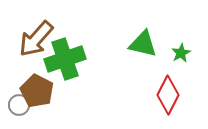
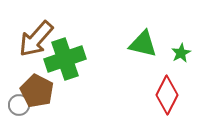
red diamond: moved 1 px left
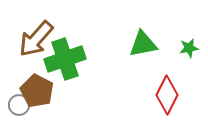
green triangle: rotated 24 degrees counterclockwise
green star: moved 8 px right, 5 px up; rotated 18 degrees clockwise
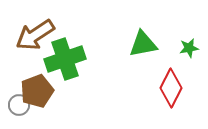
brown arrow: moved 1 px left, 4 px up; rotated 15 degrees clockwise
brown pentagon: rotated 24 degrees clockwise
red diamond: moved 4 px right, 7 px up
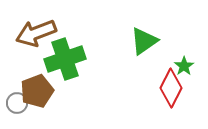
brown arrow: moved 1 px right, 2 px up; rotated 12 degrees clockwise
green triangle: moved 1 px right, 3 px up; rotated 24 degrees counterclockwise
green star: moved 5 px left, 18 px down; rotated 24 degrees counterclockwise
gray circle: moved 2 px left, 2 px up
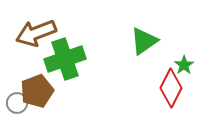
green star: moved 1 px up
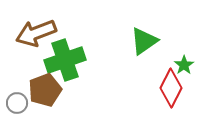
green cross: moved 1 px down
brown pentagon: moved 8 px right, 1 px up
